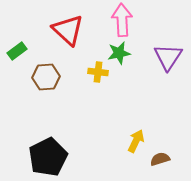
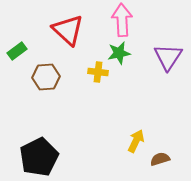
black pentagon: moved 9 px left
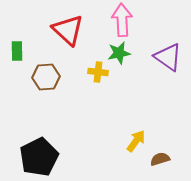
green rectangle: rotated 54 degrees counterclockwise
purple triangle: rotated 28 degrees counterclockwise
yellow arrow: rotated 10 degrees clockwise
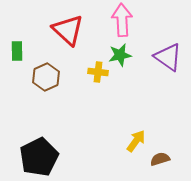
green star: moved 1 px right, 2 px down
brown hexagon: rotated 20 degrees counterclockwise
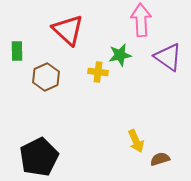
pink arrow: moved 19 px right
yellow arrow: rotated 120 degrees clockwise
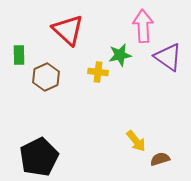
pink arrow: moved 2 px right, 6 px down
green rectangle: moved 2 px right, 4 px down
yellow arrow: rotated 15 degrees counterclockwise
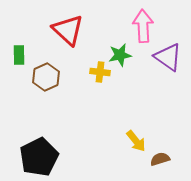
yellow cross: moved 2 px right
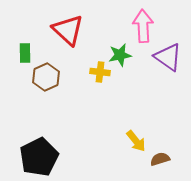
green rectangle: moved 6 px right, 2 px up
